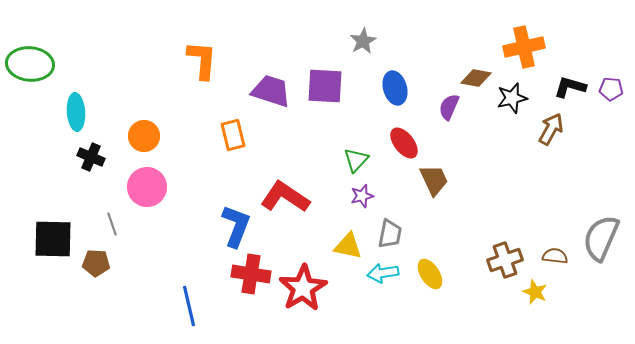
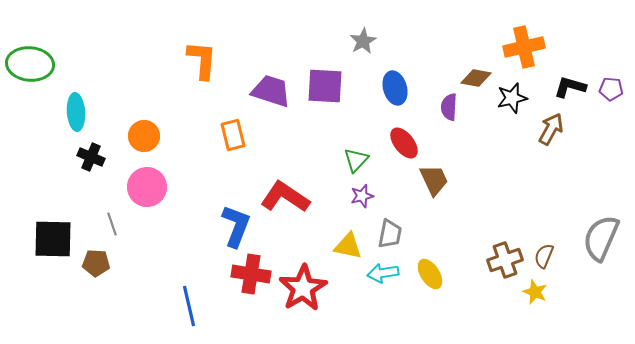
purple semicircle: rotated 20 degrees counterclockwise
brown semicircle: moved 11 px left; rotated 75 degrees counterclockwise
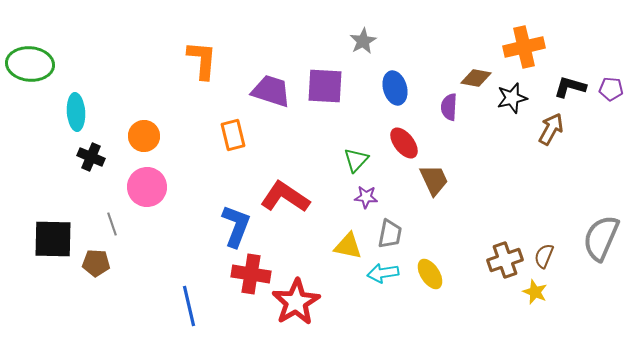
purple star: moved 4 px right, 1 px down; rotated 20 degrees clockwise
red star: moved 7 px left, 14 px down
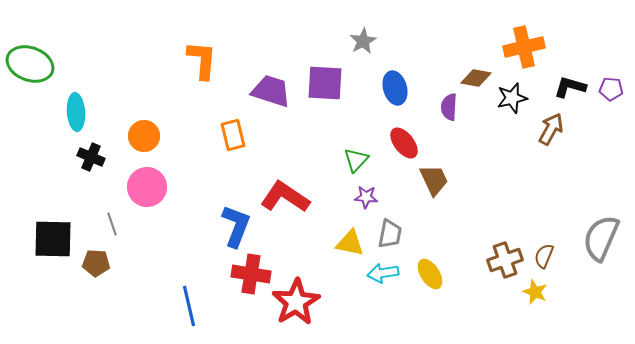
green ellipse: rotated 15 degrees clockwise
purple square: moved 3 px up
yellow triangle: moved 2 px right, 3 px up
